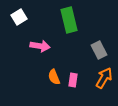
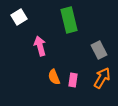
pink arrow: rotated 114 degrees counterclockwise
orange arrow: moved 2 px left
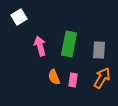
green rectangle: moved 24 px down; rotated 25 degrees clockwise
gray rectangle: rotated 30 degrees clockwise
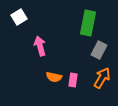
green rectangle: moved 19 px right, 21 px up
gray rectangle: rotated 24 degrees clockwise
orange semicircle: rotated 56 degrees counterclockwise
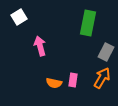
gray rectangle: moved 7 px right, 2 px down
orange semicircle: moved 6 px down
